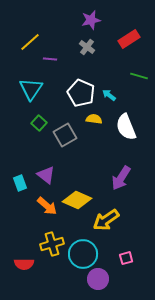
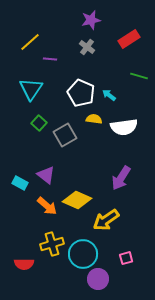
white semicircle: moved 2 px left; rotated 76 degrees counterclockwise
cyan rectangle: rotated 42 degrees counterclockwise
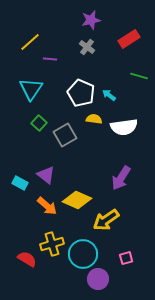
red semicircle: moved 3 px right, 5 px up; rotated 150 degrees counterclockwise
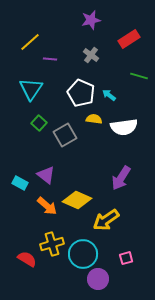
gray cross: moved 4 px right, 8 px down
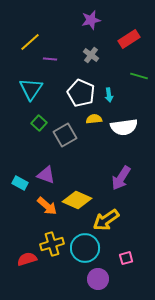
cyan arrow: rotated 136 degrees counterclockwise
yellow semicircle: rotated 14 degrees counterclockwise
purple triangle: rotated 18 degrees counterclockwise
cyan circle: moved 2 px right, 6 px up
red semicircle: rotated 48 degrees counterclockwise
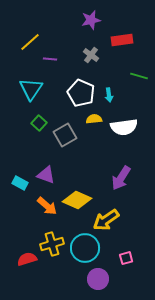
red rectangle: moved 7 px left, 1 px down; rotated 25 degrees clockwise
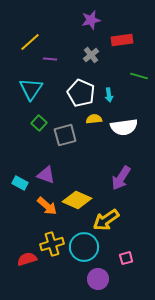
gray cross: rotated 14 degrees clockwise
gray square: rotated 15 degrees clockwise
cyan circle: moved 1 px left, 1 px up
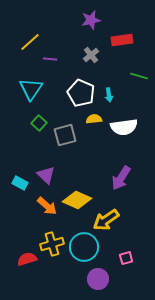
purple triangle: rotated 24 degrees clockwise
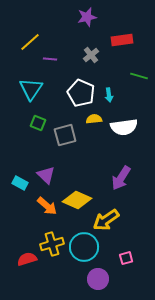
purple star: moved 4 px left, 3 px up
green square: moved 1 px left; rotated 21 degrees counterclockwise
